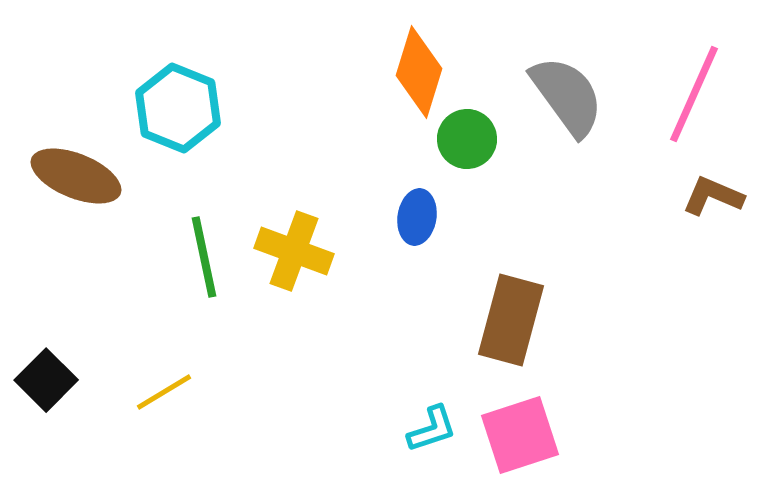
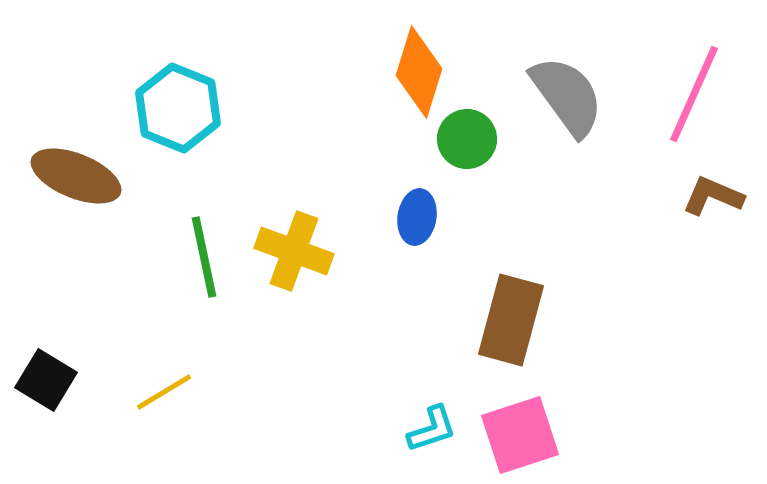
black square: rotated 14 degrees counterclockwise
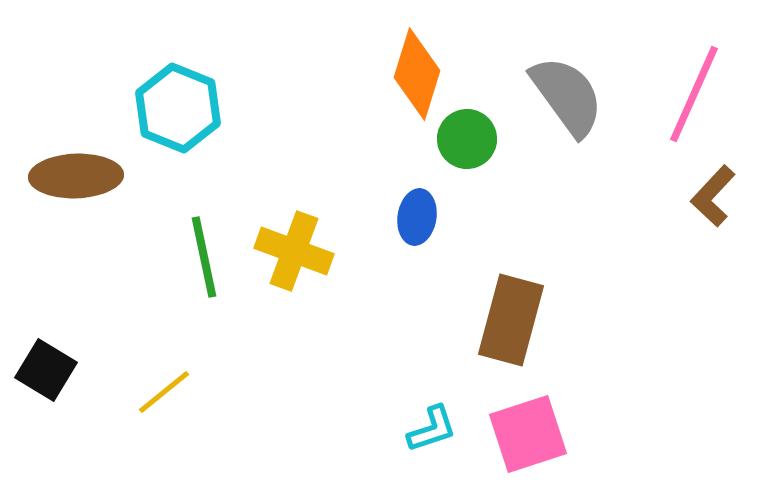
orange diamond: moved 2 px left, 2 px down
brown ellipse: rotated 24 degrees counterclockwise
brown L-shape: rotated 70 degrees counterclockwise
black square: moved 10 px up
yellow line: rotated 8 degrees counterclockwise
pink square: moved 8 px right, 1 px up
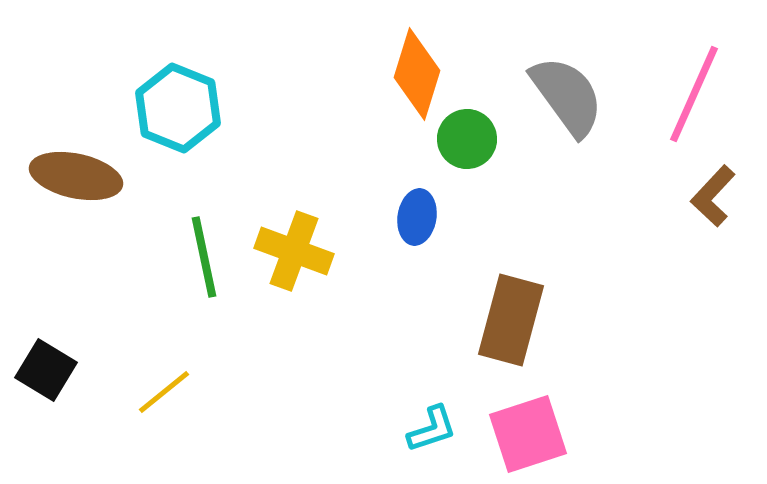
brown ellipse: rotated 14 degrees clockwise
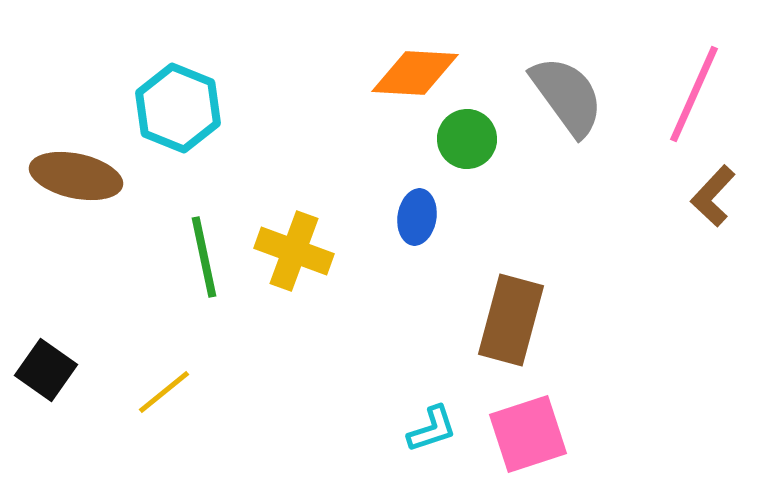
orange diamond: moved 2 px left, 1 px up; rotated 76 degrees clockwise
black square: rotated 4 degrees clockwise
